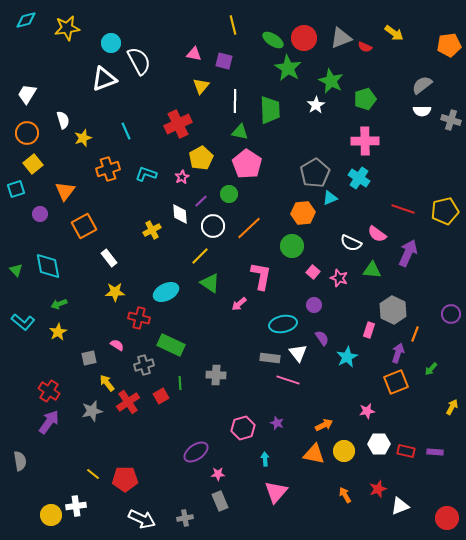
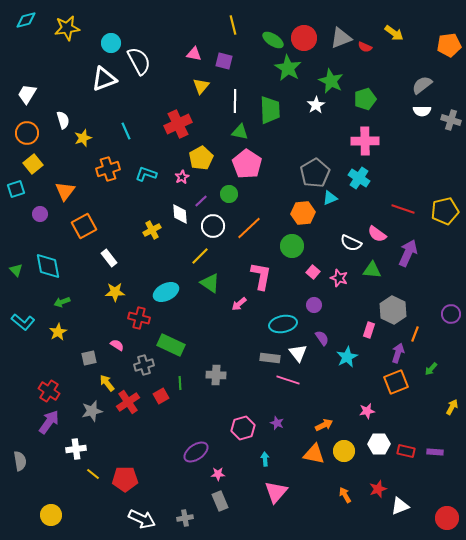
green arrow at (59, 304): moved 3 px right, 2 px up
white cross at (76, 506): moved 57 px up
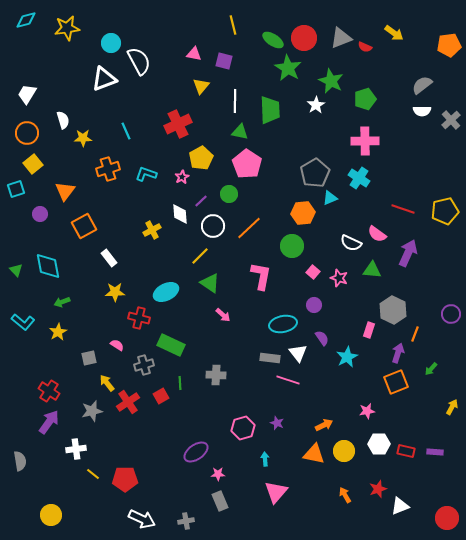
gray cross at (451, 120): rotated 30 degrees clockwise
yellow star at (83, 138): rotated 18 degrees clockwise
pink arrow at (239, 304): moved 16 px left, 11 px down; rotated 98 degrees counterclockwise
gray cross at (185, 518): moved 1 px right, 3 px down
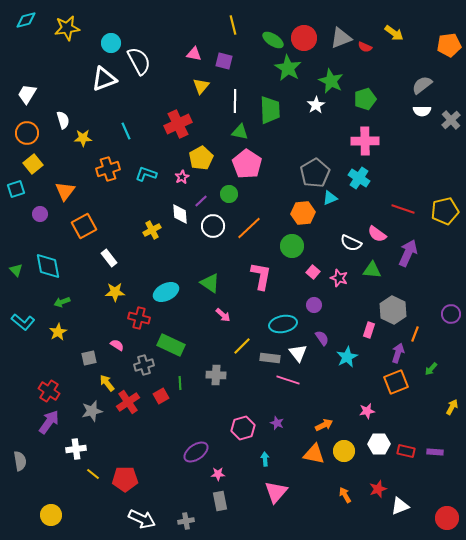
yellow line at (200, 256): moved 42 px right, 90 px down
gray rectangle at (220, 501): rotated 12 degrees clockwise
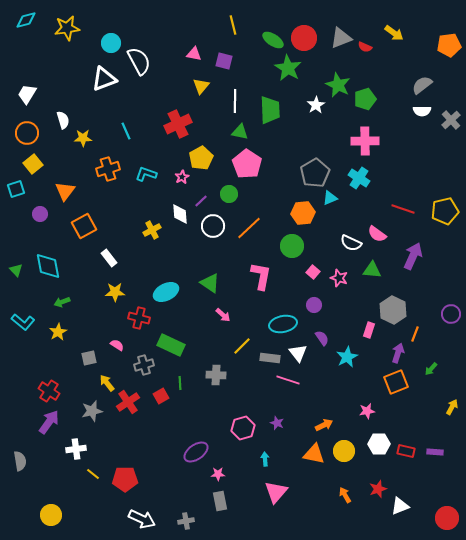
green star at (331, 81): moved 7 px right, 4 px down
purple arrow at (408, 253): moved 5 px right, 3 px down
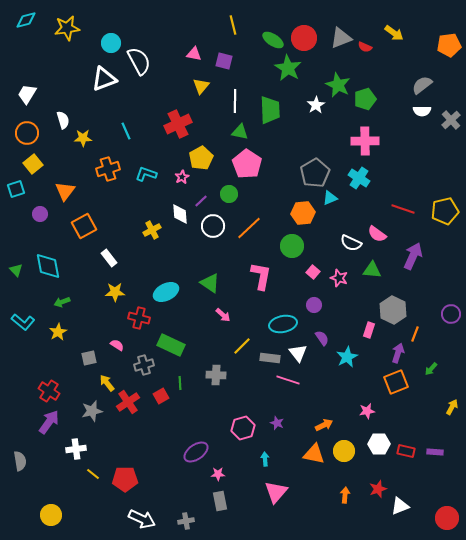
orange arrow at (345, 495): rotated 35 degrees clockwise
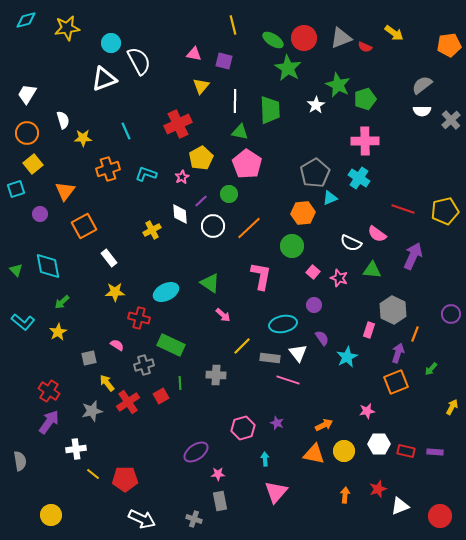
green arrow at (62, 302): rotated 21 degrees counterclockwise
red circle at (447, 518): moved 7 px left, 2 px up
gray cross at (186, 521): moved 8 px right, 2 px up; rotated 28 degrees clockwise
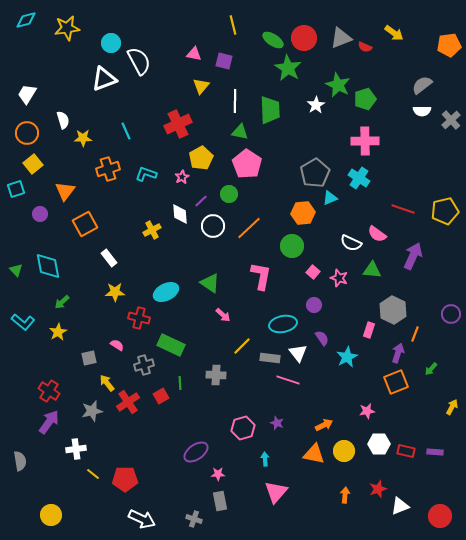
orange square at (84, 226): moved 1 px right, 2 px up
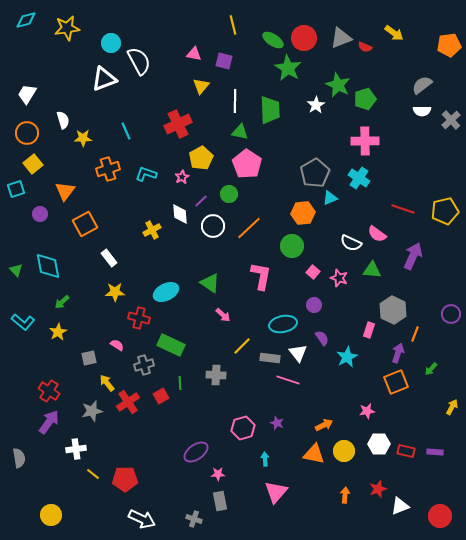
gray semicircle at (20, 461): moved 1 px left, 3 px up
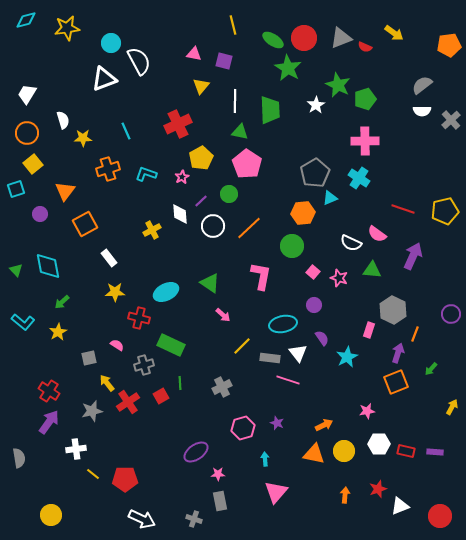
gray cross at (216, 375): moved 6 px right, 12 px down; rotated 30 degrees counterclockwise
